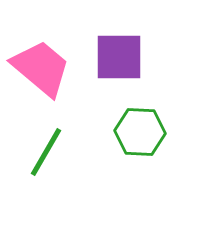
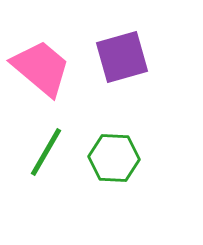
purple square: moved 3 px right; rotated 16 degrees counterclockwise
green hexagon: moved 26 px left, 26 px down
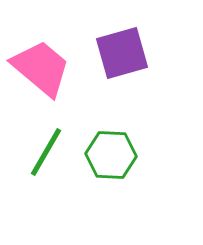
purple square: moved 4 px up
green hexagon: moved 3 px left, 3 px up
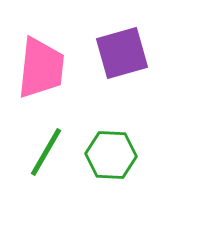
pink trapezoid: rotated 56 degrees clockwise
